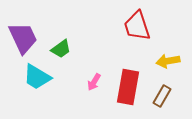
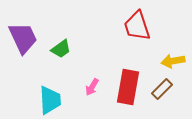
yellow arrow: moved 5 px right
cyan trapezoid: moved 13 px right, 23 px down; rotated 124 degrees counterclockwise
pink arrow: moved 2 px left, 5 px down
brown rectangle: moved 7 px up; rotated 15 degrees clockwise
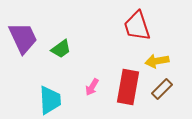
yellow arrow: moved 16 px left
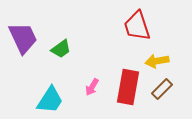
cyan trapezoid: rotated 36 degrees clockwise
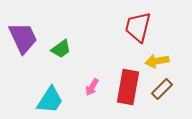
red trapezoid: moved 1 px right, 1 px down; rotated 32 degrees clockwise
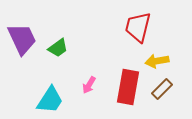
purple trapezoid: moved 1 px left, 1 px down
green trapezoid: moved 3 px left, 1 px up
pink arrow: moved 3 px left, 2 px up
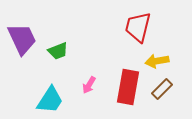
green trapezoid: moved 3 px down; rotated 15 degrees clockwise
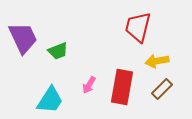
purple trapezoid: moved 1 px right, 1 px up
red rectangle: moved 6 px left
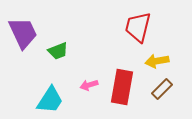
purple trapezoid: moved 5 px up
pink arrow: rotated 42 degrees clockwise
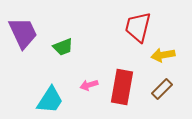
green trapezoid: moved 5 px right, 4 px up
yellow arrow: moved 6 px right, 6 px up
